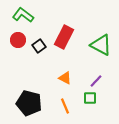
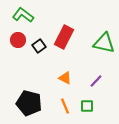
green triangle: moved 3 px right, 2 px up; rotated 15 degrees counterclockwise
green square: moved 3 px left, 8 px down
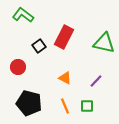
red circle: moved 27 px down
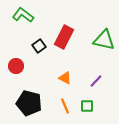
green triangle: moved 3 px up
red circle: moved 2 px left, 1 px up
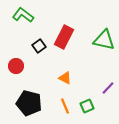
purple line: moved 12 px right, 7 px down
green square: rotated 24 degrees counterclockwise
